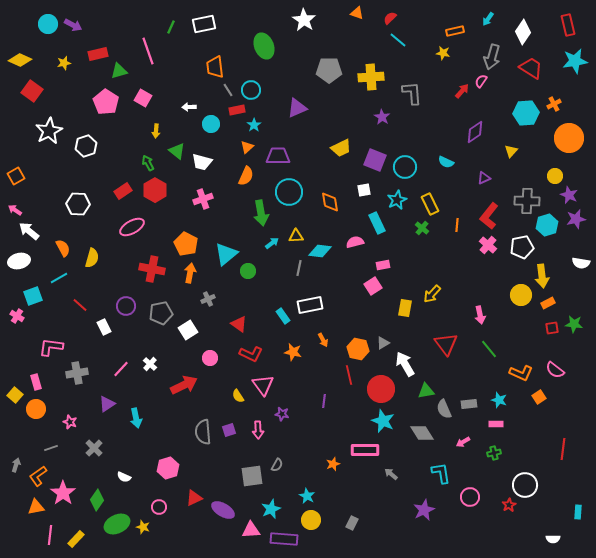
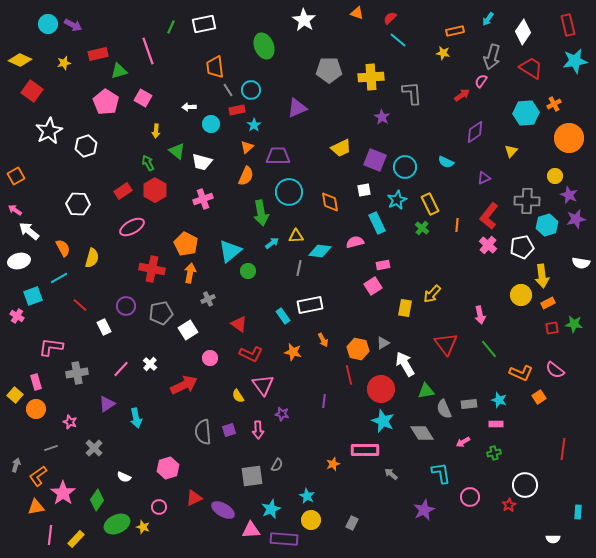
red arrow at (462, 91): moved 4 px down; rotated 14 degrees clockwise
cyan triangle at (226, 254): moved 4 px right, 3 px up
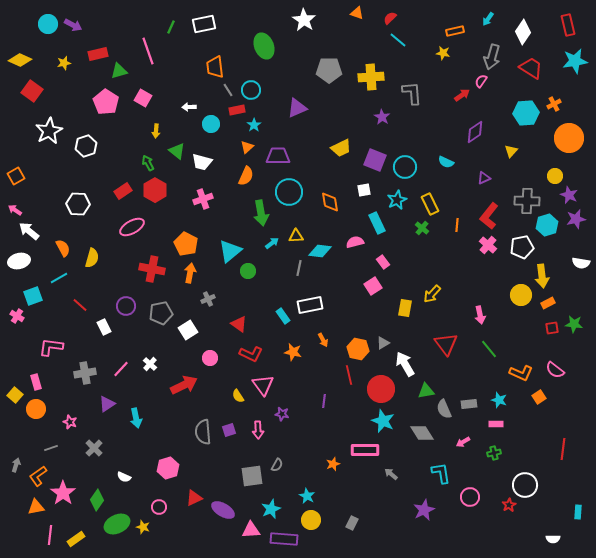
pink rectangle at (383, 265): moved 3 px up; rotated 64 degrees clockwise
gray cross at (77, 373): moved 8 px right
yellow rectangle at (76, 539): rotated 12 degrees clockwise
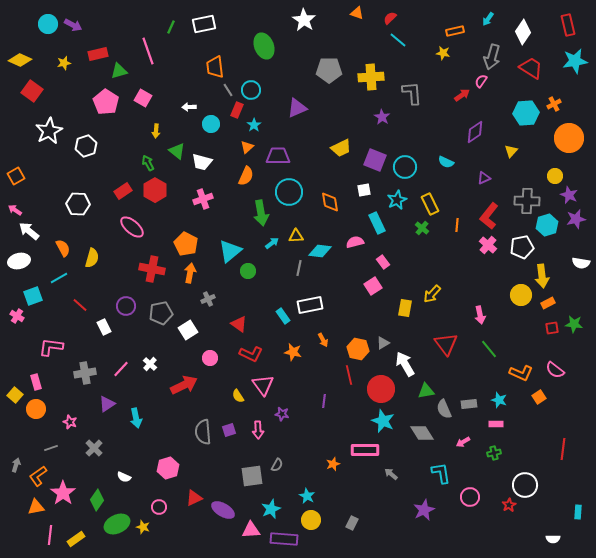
red rectangle at (237, 110): rotated 56 degrees counterclockwise
pink ellipse at (132, 227): rotated 70 degrees clockwise
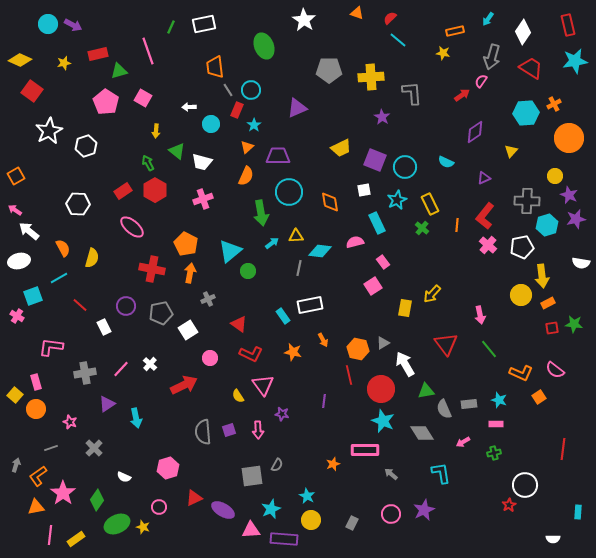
red L-shape at (489, 216): moved 4 px left
pink circle at (470, 497): moved 79 px left, 17 px down
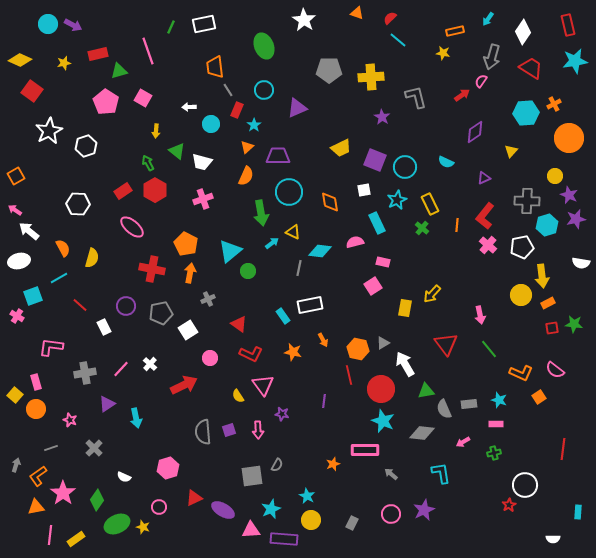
cyan circle at (251, 90): moved 13 px right
gray L-shape at (412, 93): moved 4 px right, 4 px down; rotated 10 degrees counterclockwise
yellow triangle at (296, 236): moved 3 px left, 4 px up; rotated 28 degrees clockwise
pink rectangle at (383, 262): rotated 40 degrees counterclockwise
pink star at (70, 422): moved 2 px up
gray diamond at (422, 433): rotated 50 degrees counterclockwise
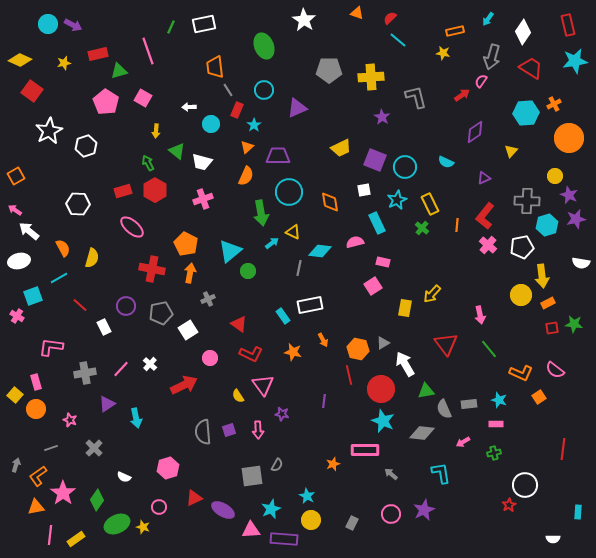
red rectangle at (123, 191): rotated 18 degrees clockwise
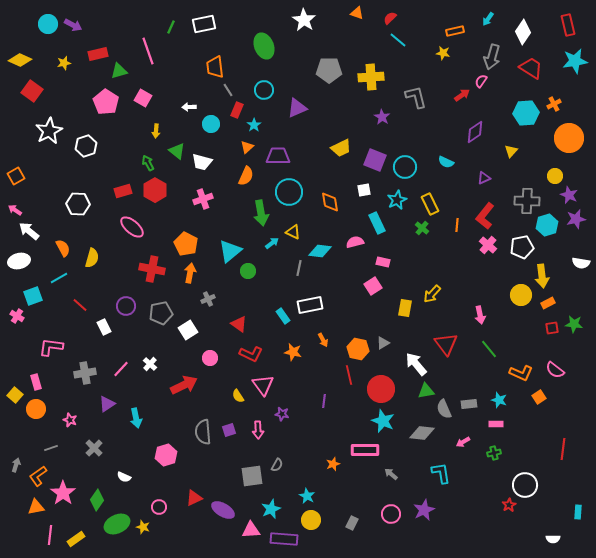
white arrow at (405, 364): moved 11 px right; rotated 10 degrees counterclockwise
pink hexagon at (168, 468): moved 2 px left, 13 px up
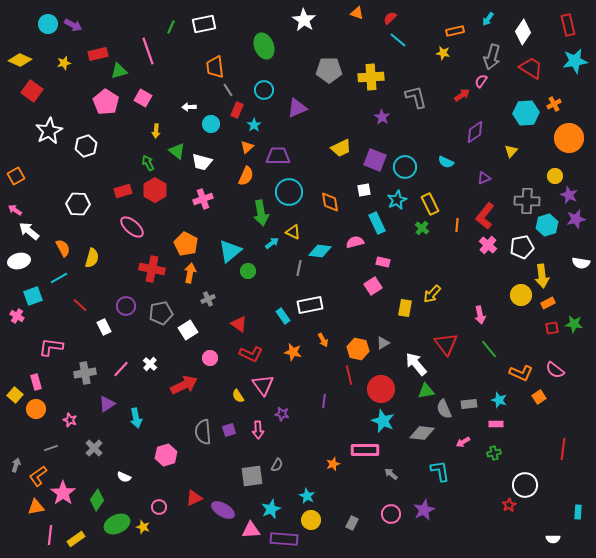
cyan L-shape at (441, 473): moved 1 px left, 2 px up
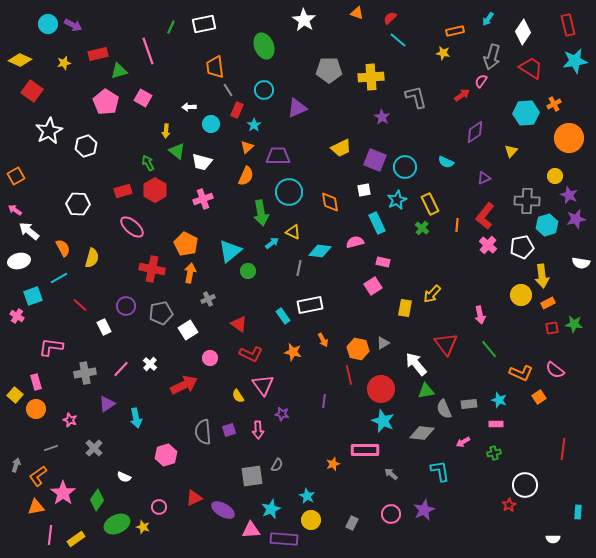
yellow arrow at (156, 131): moved 10 px right
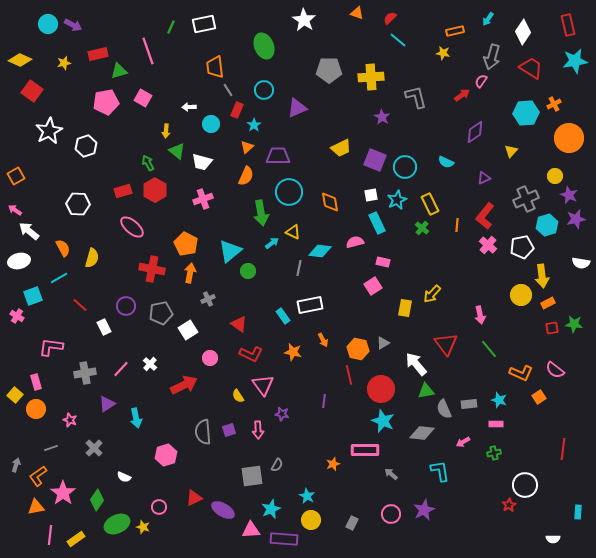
pink pentagon at (106, 102): rotated 30 degrees clockwise
white square at (364, 190): moved 7 px right, 5 px down
gray cross at (527, 201): moved 1 px left, 2 px up; rotated 25 degrees counterclockwise
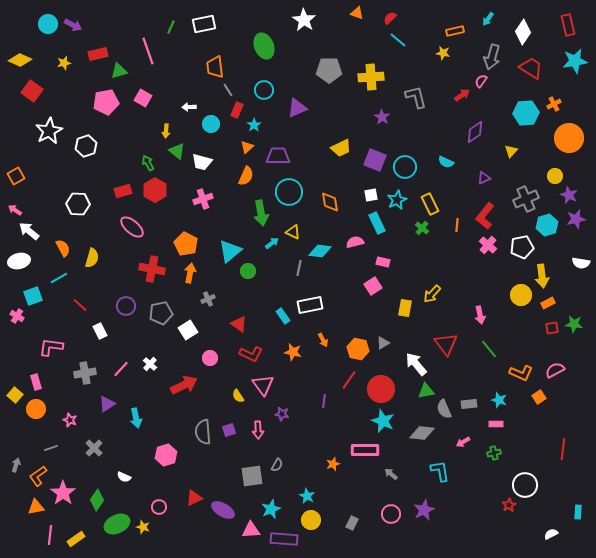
white rectangle at (104, 327): moved 4 px left, 4 px down
pink semicircle at (555, 370): rotated 114 degrees clockwise
red line at (349, 375): moved 5 px down; rotated 48 degrees clockwise
white semicircle at (553, 539): moved 2 px left, 5 px up; rotated 152 degrees clockwise
